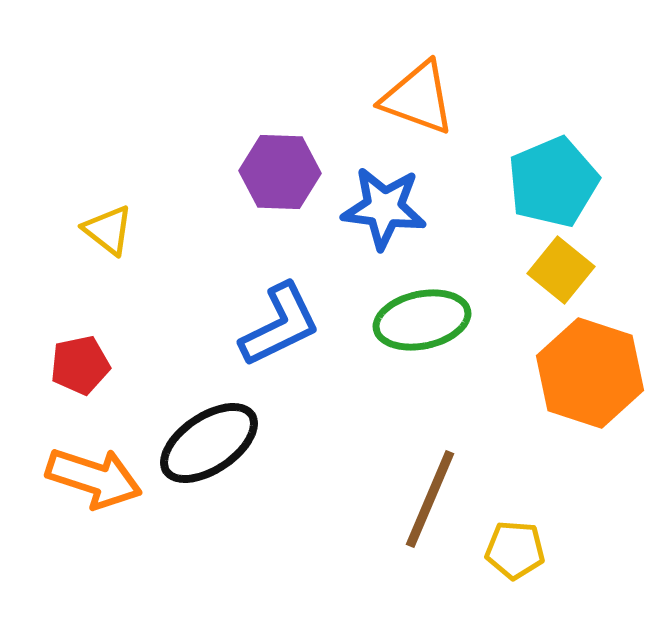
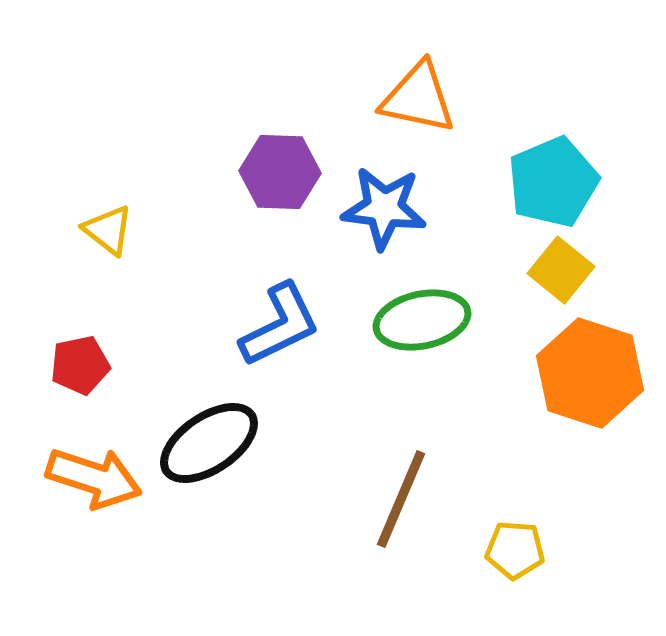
orange triangle: rotated 8 degrees counterclockwise
brown line: moved 29 px left
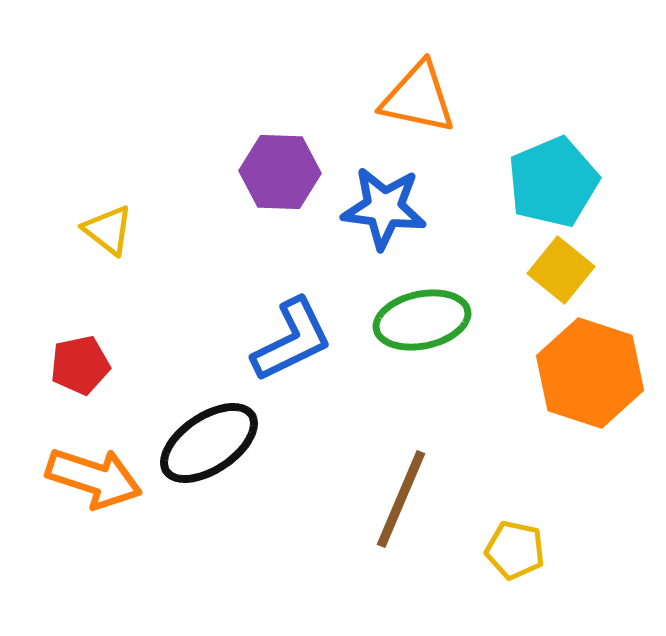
blue L-shape: moved 12 px right, 15 px down
yellow pentagon: rotated 8 degrees clockwise
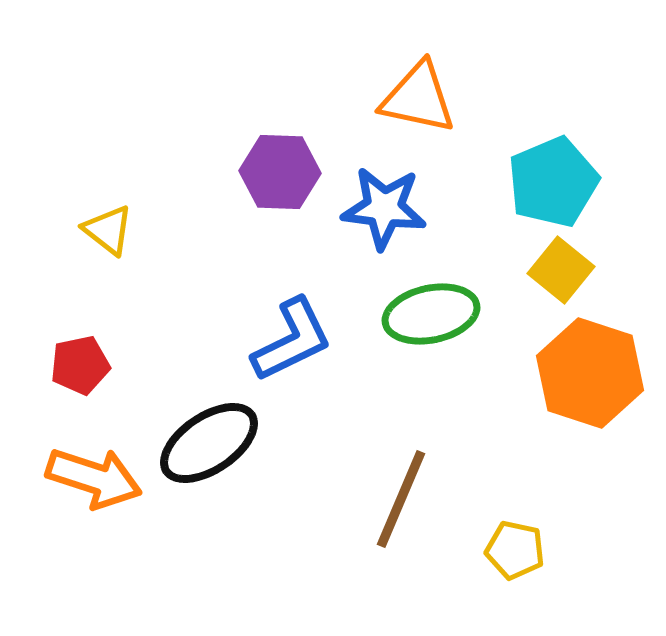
green ellipse: moved 9 px right, 6 px up
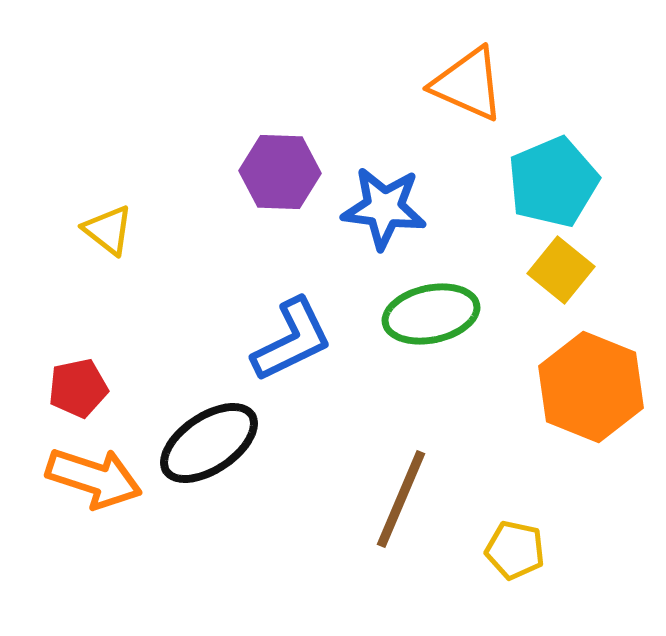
orange triangle: moved 50 px right, 14 px up; rotated 12 degrees clockwise
red pentagon: moved 2 px left, 23 px down
orange hexagon: moved 1 px right, 14 px down; rotated 4 degrees clockwise
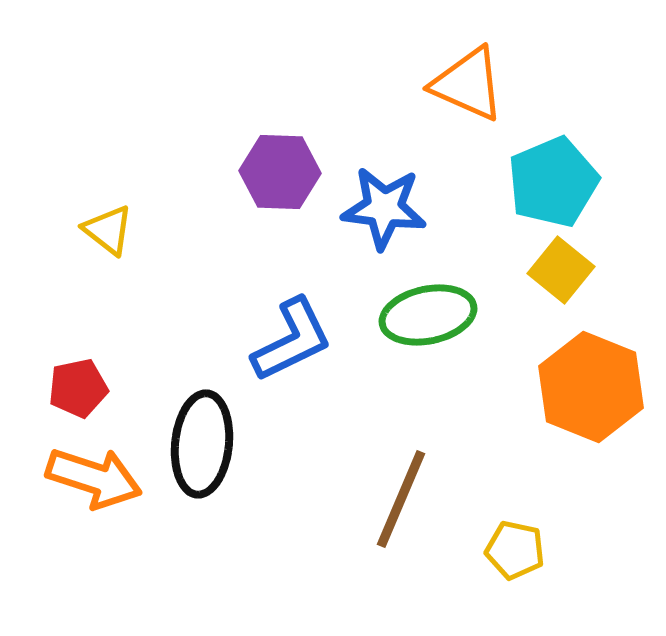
green ellipse: moved 3 px left, 1 px down
black ellipse: moved 7 px left, 1 px down; rotated 50 degrees counterclockwise
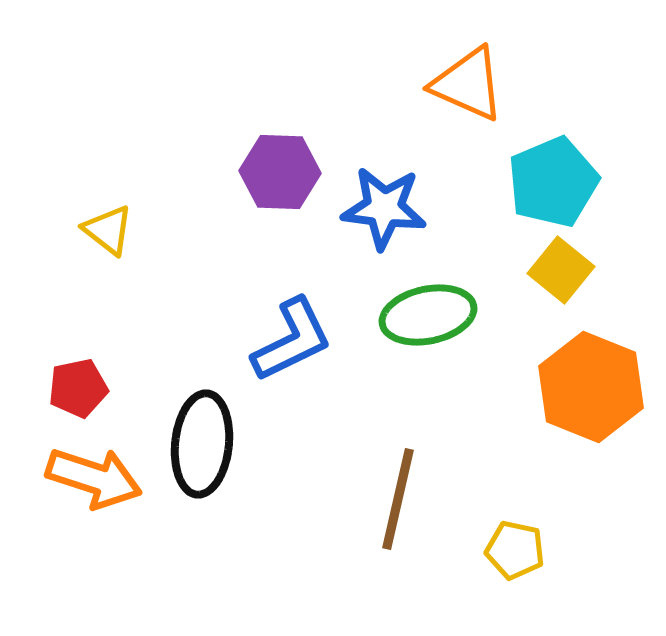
brown line: moved 3 px left; rotated 10 degrees counterclockwise
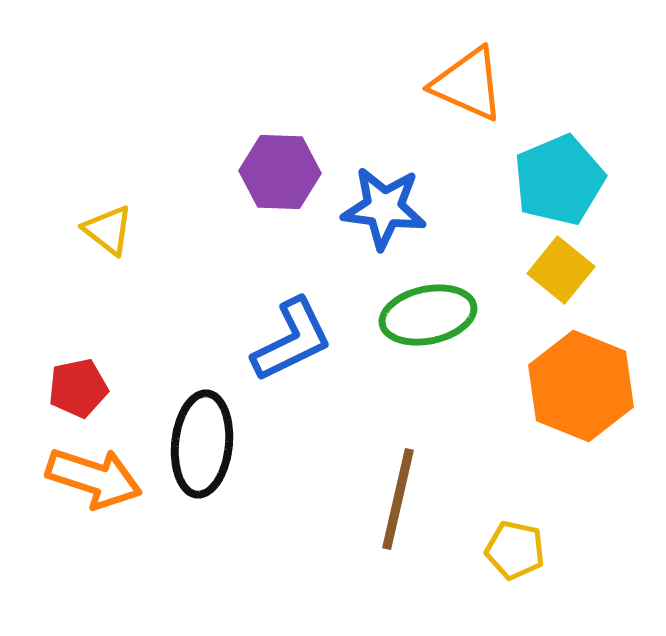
cyan pentagon: moved 6 px right, 2 px up
orange hexagon: moved 10 px left, 1 px up
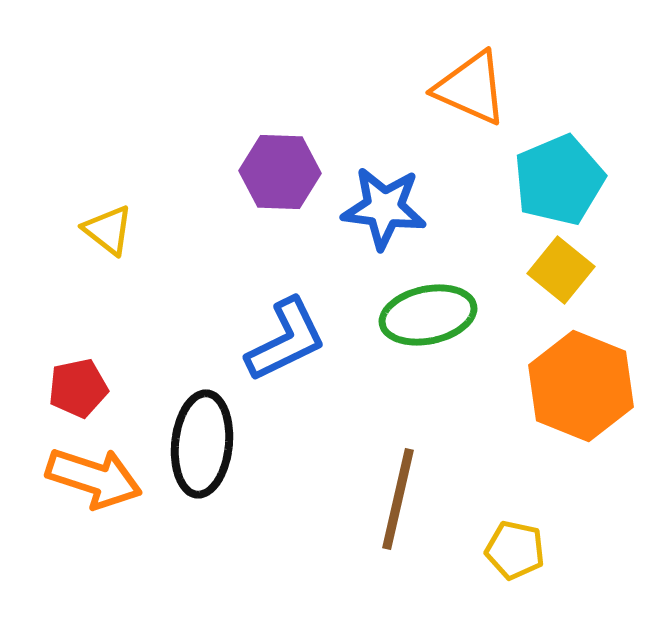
orange triangle: moved 3 px right, 4 px down
blue L-shape: moved 6 px left
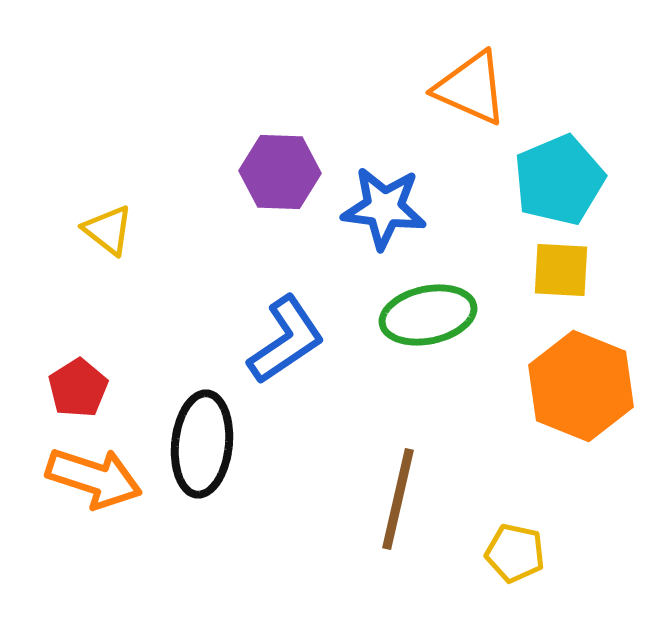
yellow square: rotated 36 degrees counterclockwise
blue L-shape: rotated 8 degrees counterclockwise
red pentagon: rotated 20 degrees counterclockwise
yellow pentagon: moved 3 px down
